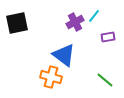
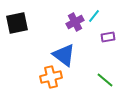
orange cross: rotated 30 degrees counterclockwise
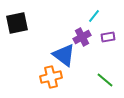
purple cross: moved 7 px right, 15 px down
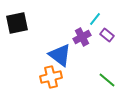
cyan line: moved 1 px right, 3 px down
purple rectangle: moved 1 px left, 2 px up; rotated 48 degrees clockwise
blue triangle: moved 4 px left
green line: moved 2 px right
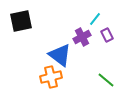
black square: moved 4 px right, 2 px up
purple rectangle: rotated 24 degrees clockwise
green line: moved 1 px left
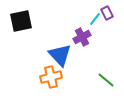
purple rectangle: moved 22 px up
blue triangle: rotated 10 degrees clockwise
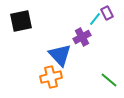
green line: moved 3 px right
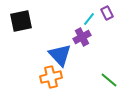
cyan line: moved 6 px left
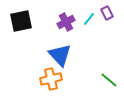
purple cross: moved 16 px left, 15 px up
orange cross: moved 2 px down
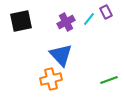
purple rectangle: moved 1 px left, 1 px up
blue triangle: moved 1 px right
green line: rotated 60 degrees counterclockwise
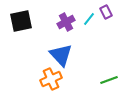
orange cross: rotated 10 degrees counterclockwise
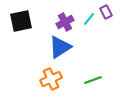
purple cross: moved 1 px left
blue triangle: moved 1 px left, 8 px up; rotated 40 degrees clockwise
green line: moved 16 px left
